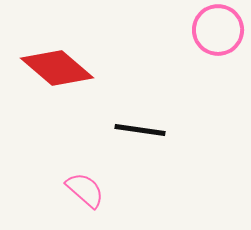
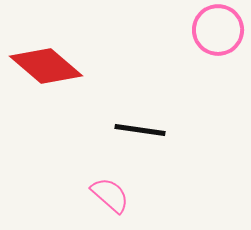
red diamond: moved 11 px left, 2 px up
pink semicircle: moved 25 px right, 5 px down
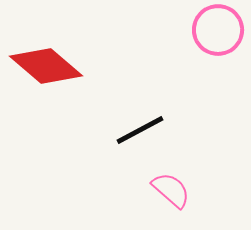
black line: rotated 36 degrees counterclockwise
pink semicircle: moved 61 px right, 5 px up
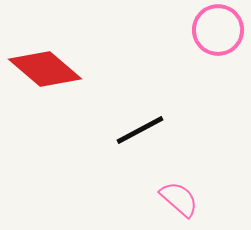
red diamond: moved 1 px left, 3 px down
pink semicircle: moved 8 px right, 9 px down
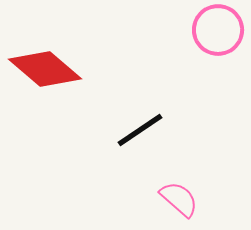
black line: rotated 6 degrees counterclockwise
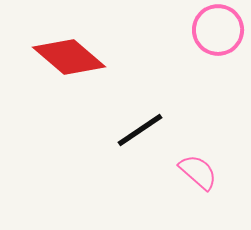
red diamond: moved 24 px right, 12 px up
pink semicircle: moved 19 px right, 27 px up
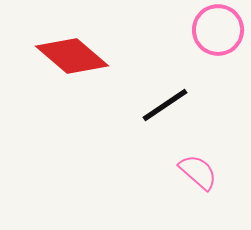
red diamond: moved 3 px right, 1 px up
black line: moved 25 px right, 25 px up
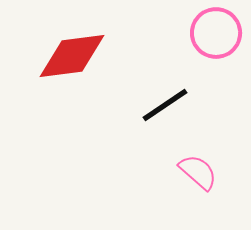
pink circle: moved 2 px left, 3 px down
red diamond: rotated 48 degrees counterclockwise
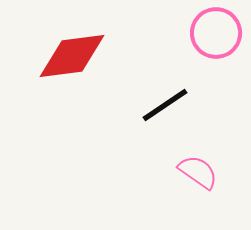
pink semicircle: rotated 6 degrees counterclockwise
